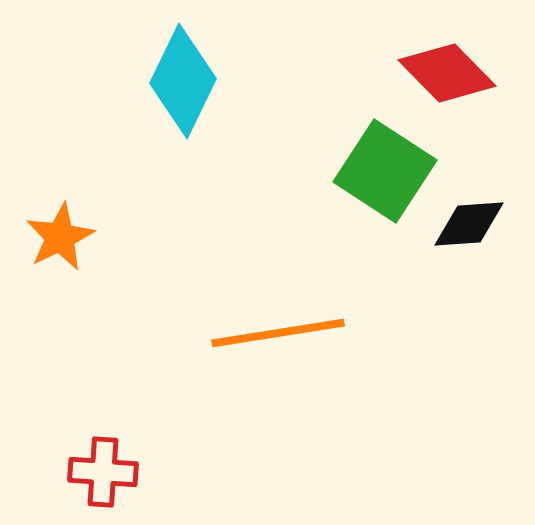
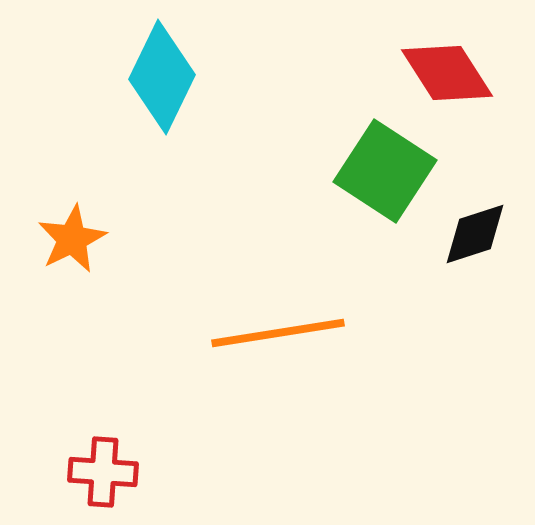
red diamond: rotated 12 degrees clockwise
cyan diamond: moved 21 px left, 4 px up
black diamond: moved 6 px right, 10 px down; rotated 14 degrees counterclockwise
orange star: moved 12 px right, 2 px down
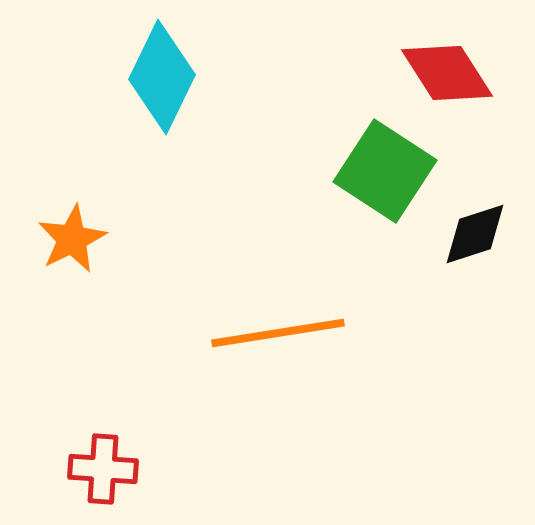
red cross: moved 3 px up
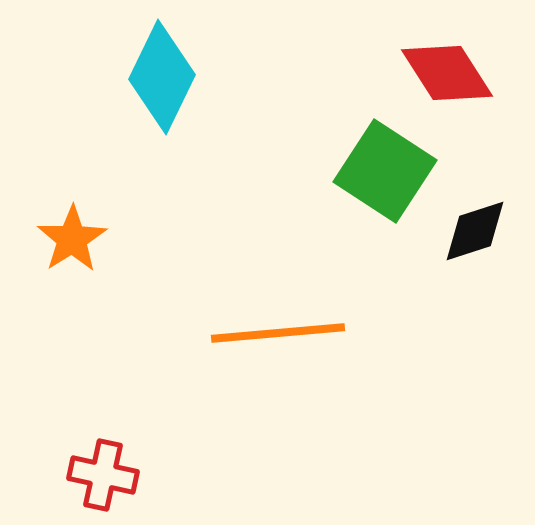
black diamond: moved 3 px up
orange star: rotated 6 degrees counterclockwise
orange line: rotated 4 degrees clockwise
red cross: moved 6 px down; rotated 8 degrees clockwise
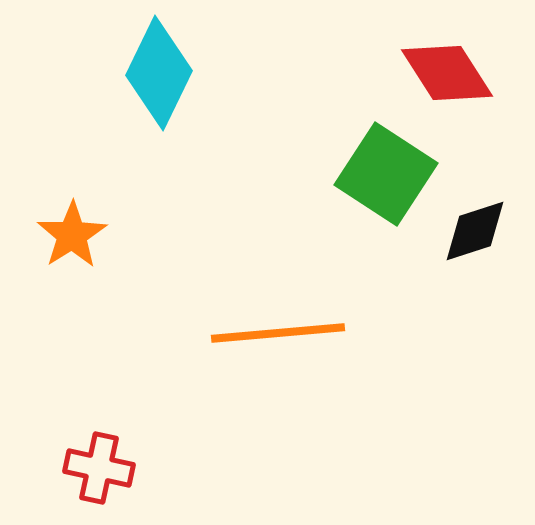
cyan diamond: moved 3 px left, 4 px up
green square: moved 1 px right, 3 px down
orange star: moved 4 px up
red cross: moved 4 px left, 7 px up
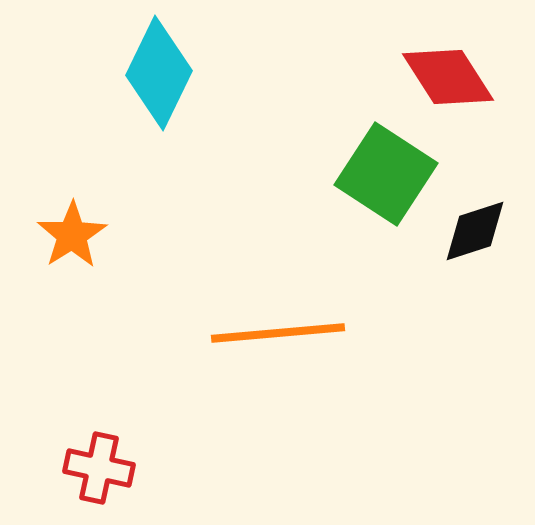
red diamond: moved 1 px right, 4 px down
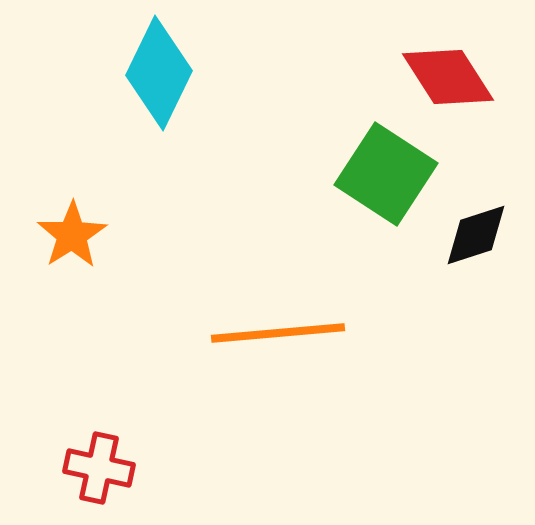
black diamond: moved 1 px right, 4 px down
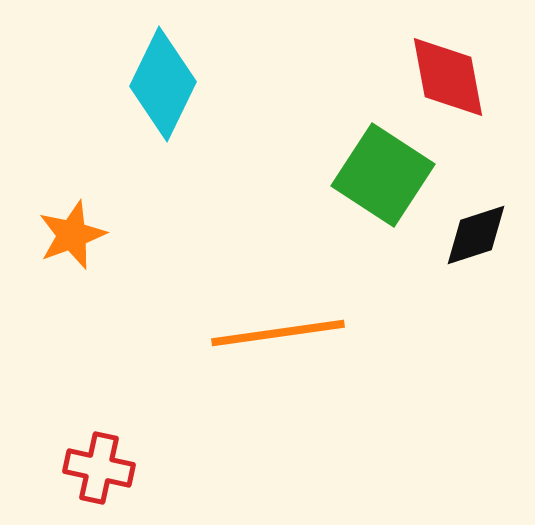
cyan diamond: moved 4 px right, 11 px down
red diamond: rotated 22 degrees clockwise
green square: moved 3 px left, 1 px down
orange star: rotated 12 degrees clockwise
orange line: rotated 3 degrees counterclockwise
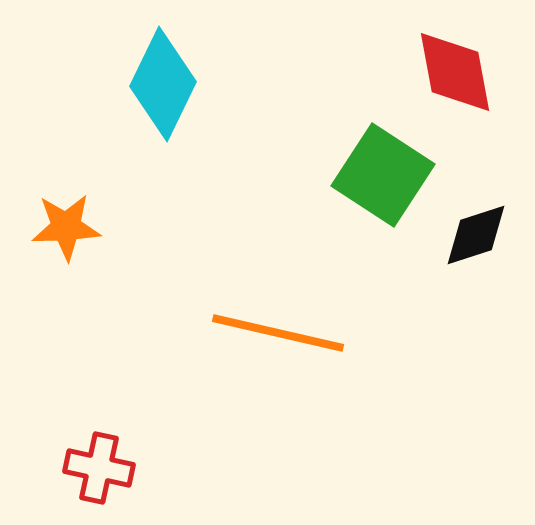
red diamond: moved 7 px right, 5 px up
orange star: moved 6 px left, 8 px up; rotated 18 degrees clockwise
orange line: rotated 21 degrees clockwise
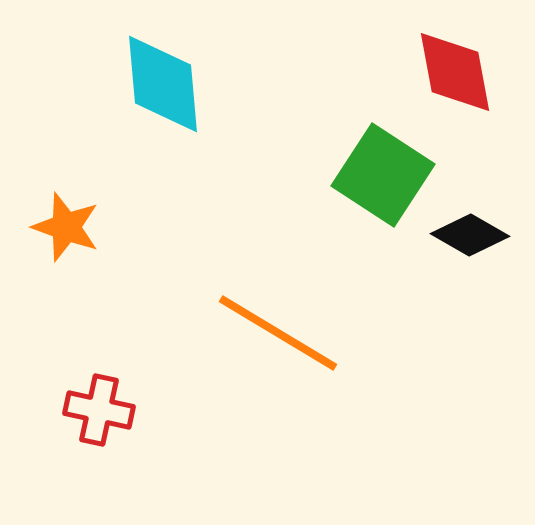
cyan diamond: rotated 31 degrees counterclockwise
orange star: rotated 22 degrees clockwise
black diamond: moved 6 px left; rotated 48 degrees clockwise
orange line: rotated 18 degrees clockwise
red cross: moved 58 px up
